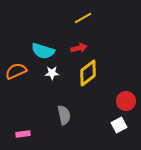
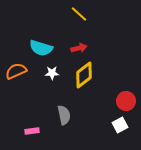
yellow line: moved 4 px left, 4 px up; rotated 72 degrees clockwise
cyan semicircle: moved 2 px left, 3 px up
yellow diamond: moved 4 px left, 2 px down
white square: moved 1 px right
pink rectangle: moved 9 px right, 3 px up
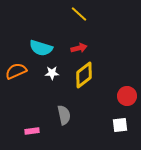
red circle: moved 1 px right, 5 px up
white square: rotated 21 degrees clockwise
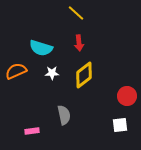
yellow line: moved 3 px left, 1 px up
red arrow: moved 5 px up; rotated 98 degrees clockwise
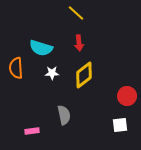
orange semicircle: moved 3 px up; rotated 70 degrees counterclockwise
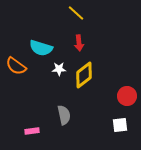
orange semicircle: moved 2 px up; rotated 50 degrees counterclockwise
white star: moved 7 px right, 4 px up
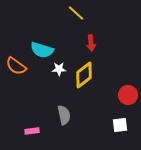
red arrow: moved 12 px right
cyan semicircle: moved 1 px right, 2 px down
red circle: moved 1 px right, 1 px up
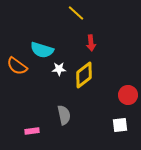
orange semicircle: moved 1 px right
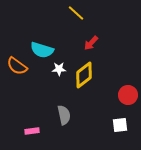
red arrow: rotated 49 degrees clockwise
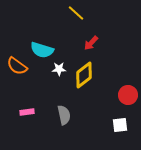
pink rectangle: moved 5 px left, 19 px up
